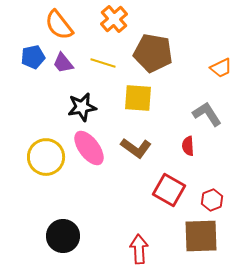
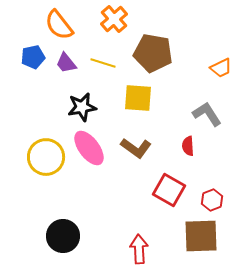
purple trapezoid: moved 3 px right
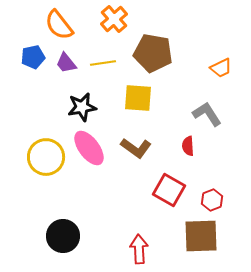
yellow line: rotated 25 degrees counterclockwise
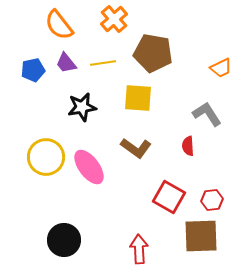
blue pentagon: moved 13 px down
pink ellipse: moved 19 px down
red square: moved 7 px down
red hexagon: rotated 15 degrees clockwise
black circle: moved 1 px right, 4 px down
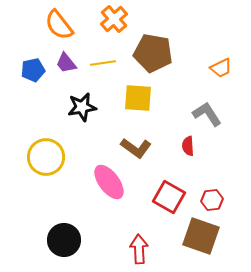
pink ellipse: moved 20 px right, 15 px down
brown square: rotated 21 degrees clockwise
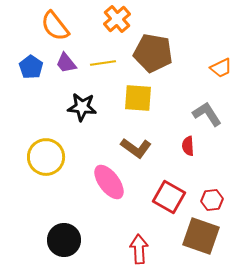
orange cross: moved 3 px right
orange semicircle: moved 4 px left, 1 px down
blue pentagon: moved 2 px left, 3 px up; rotated 25 degrees counterclockwise
black star: rotated 16 degrees clockwise
